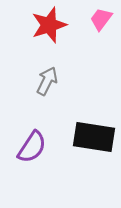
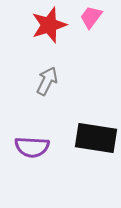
pink trapezoid: moved 10 px left, 2 px up
black rectangle: moved 2 px right, 1 px down
purple semicircle: rotated 60 degrees clockwise
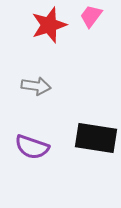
pink trapezoid: moved 1 px up
gray arrow: moved 11 px left, 5 px down; rotated 72 degrees clockwise
purple semicircle: rotated 16 degrees clockwise
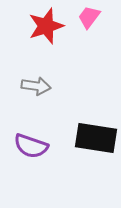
pink trapezoid: moved 2 px left, 1 px down
red star: moved 3 px left, 1 px down
purple semicircle: moved 1 px left, 1 px up
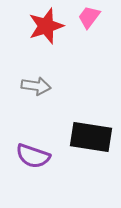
black rectangle: moved 5 px left, 1 px up
purple semicircle: moved 2 px right, 10 px down
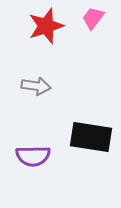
pink trapezoid: moved 4 px right, 1 px down
purple semicircle: rotated 20 degrees counterclockwise
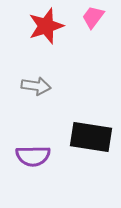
pink trapezoid: moved 1 px up
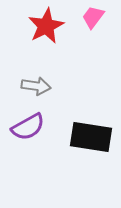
red star: rotated 9 degrees counterclockwise
purple semicircle: moved 5 px left, 29 px up; rotated 28 degrees counterclockwise
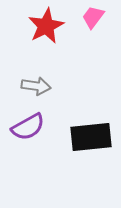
black rectangle: rotated 15 degrees counterclockwise
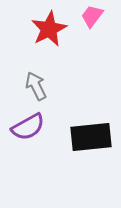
pink trapezoid: moved 1 px left, 1 px up
red star: moved 3 px right, 3 px down
gray arrow: rotated 124 degrees counterclockwise
